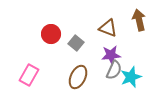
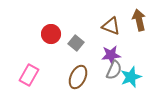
brown triangle: moved 3 px right, 2 px up
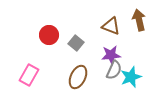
red circle: moved 2 px left, 1 px down
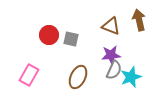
gray square: moved 5 px left, 4 px up; rotated 28 degrees counterclockwise
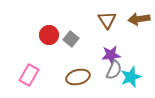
brown arrow: moved 1 px up; rotated 85 degrees counterclockwise
brown triangle: moved 4 px left, 6 px up; rotated 36 degrees clockwise
gray square: rotated 28 degrees clockwise
brown ellipse: rotated 50 degrees clockwise
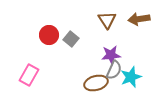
brown ellipse: moved 18 px right, 6 px down
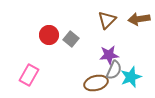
brown triangle: rotated 18 degrees clockwise
purple star: moved 2 px left
